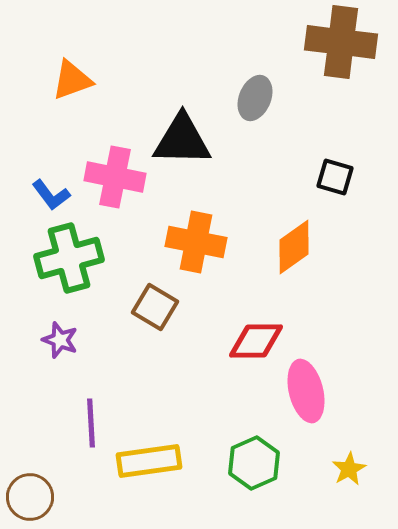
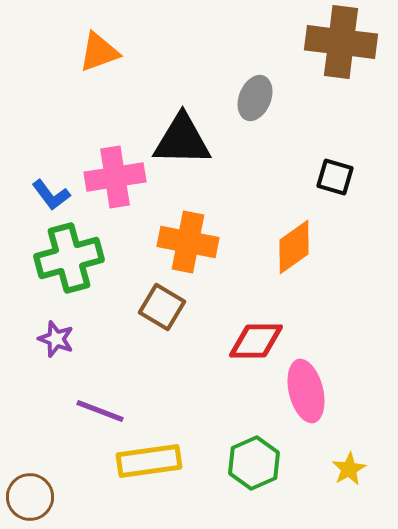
orange triangle: moved 27 px right, 28 px up
pink cross: rotated 20 degrees counterclockwise
orange cross: moved 8 px left
brown square: moved 7 px right
purple star: moved 4 px left, 1 px up
purple line: moved 9 px right, 12 px up; rotated 66 degrees counterclockwise
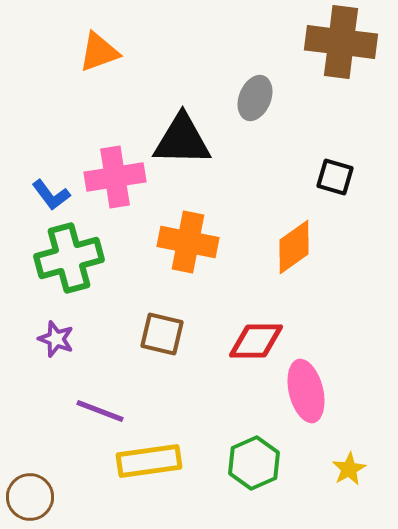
brown square: moved 27 px down; rotated 18 degrees counterclockwise
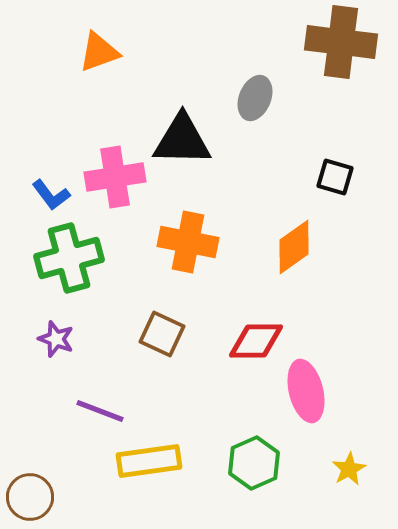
brown square: rotated 12 degrees clockwise
